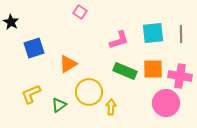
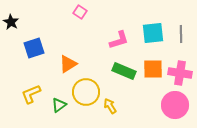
green rectangle: moved 1 px left
pink cross: moved 3 px up
yellow circle: moved 3 px left
pink circle: moved 9 px right, 2 px down
yellow arrow: moved 1 px left, 1 px up; rotated 35 degrees counterclockwise
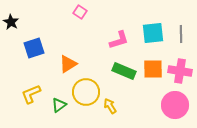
pink cross: moved 2 px up
